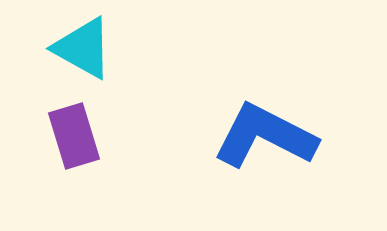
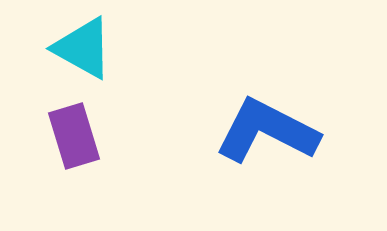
blue L-shape: moved 2 px right, 5 px up
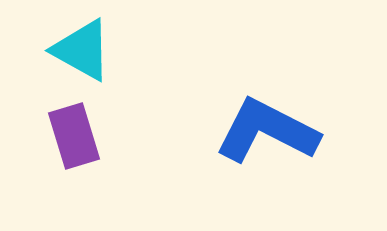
cyan triangle: moved 1 px left, 2 px down
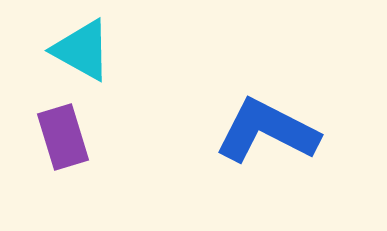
purple rectangle: moved 11 px left, 1 px down
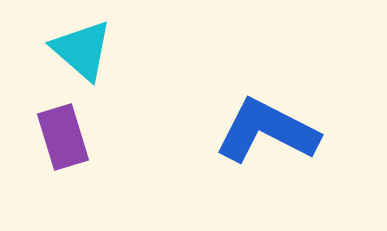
cyan triangle: rotated 12 degrees clockwise
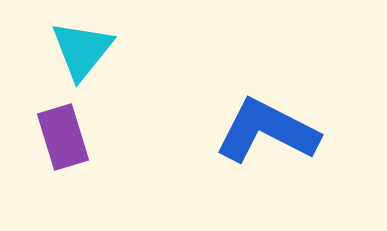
cyan triangle: rotated 28 degrees clockwise
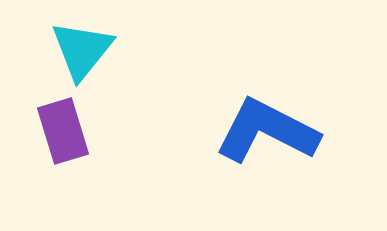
purple rectangle: moved 6 px up
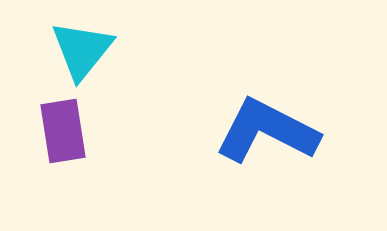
purple rectangle: rotated 8 degrees clockwise
